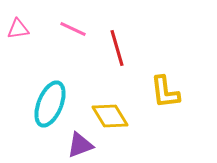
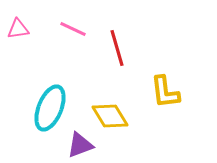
cyan ellipse: moved 4 px down
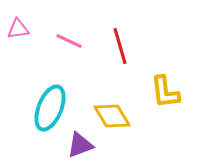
pink line: moved 4 px left, 12 px down
red line: moved 3 px right, 2 px up
yellow diamond: moved 2 px right
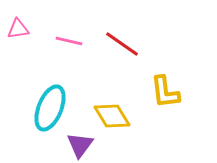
pink line: rotated 12 degrees counterclockwise
red line: moved 2 px right, 2 px up; rotated 39 degrees counterclockwise
purple triangle: rotated 32 degrees counterclockwise
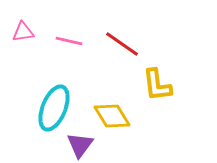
pink triangle: moved 5 px right, 3 px down
yellow L-shape: moved 8 px left, 7 px up
cyan ellipse: moved 4 px right
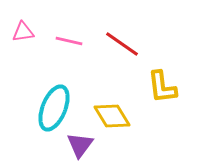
yellow L-shape: moved 5 px right, 2 px down
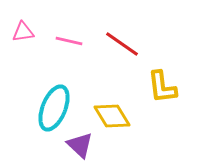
purple triangle: rotated 24 degrees counterclockwise
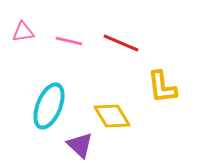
red line: moved 1 px left, 1 px up; rotated 12 degrees counterclockwise
cyan ellipse: moved 5 px left, 2 px up
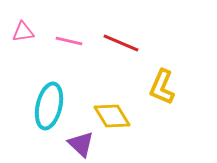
yellow L-shape: rotated 30 degrees clockwise
cyan ellipse: rotated 9 degrees counterclockwise
purple triangle: moved 1 px right, 1 px up
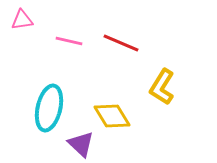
pink triangle: moved 1 px left, 12 px up
yellow L-shape: rotated 9 degrees clockwise
cyan ellipse: moved 2 px down
